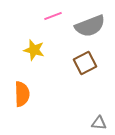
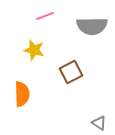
pink line: moved 8 px left
gray semicircle: moved 2 px right; rotated 20 degrees clockwise
brown square: moved 14 px left, 9 px down
gray triangle: rotated 28 degrees clockwise
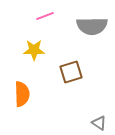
yellow star: rotated 15 degrees counterclockwise
brown square: rotated 10 degrees clockwise
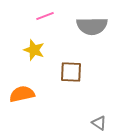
yellow star: rotated 20 degrees clockwise
brown square: rotated 20 degrees clockwise
orange semicircle: rotated 100 degrees counterclockwise
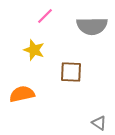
pink line: rotated 24 degrees counterclockwise
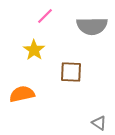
yellow star: rotated 15 degrees clockwise
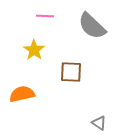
pink line: rotated 48 degrees clockwise
gray semicircle: rotated 44 degrees clockwise
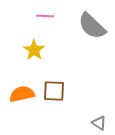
brown square: moved 17 px left, 19 px down
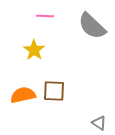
orange semicircle: moved 1 px right, 1 px down
